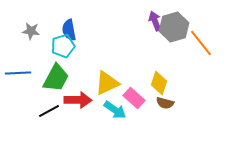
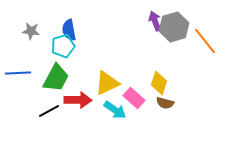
orange line: moved 4 px right, 2 px up
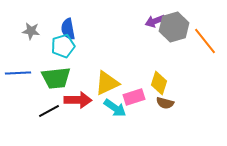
purple arrow: rotated 90 degrees counterclockwise
blue semicircle: moved 1 px left, 1 px up
green trapezoid: rotated 56 degrees clockwise
pink rectangle: moved 1 px up; rotated 60 degrees counterclockwise
cyan arrow: moved 2 px up
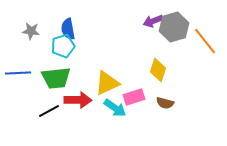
purple arrow: moved 2 px left
yellow diamond: moved 1 px left, 13 px up
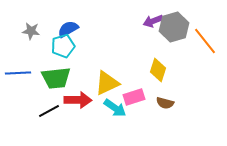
blue semicircle: rotated 70 degrees clockwise
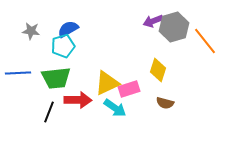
pink rectangle: moved 5 px left, 8 px up
black line: moved 1 px down; rotated 40 degrees counterclockwise
